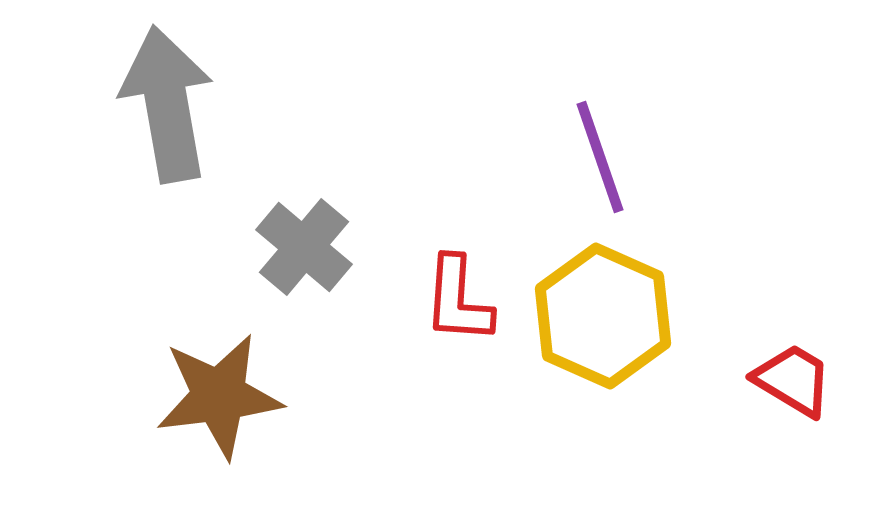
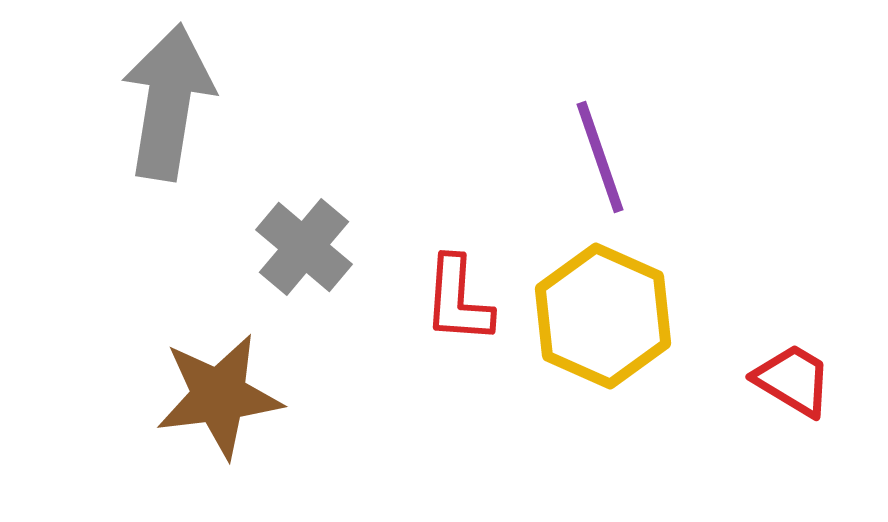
gray arrow: moved 1 px right, 2 px up; rotated 19 degrees clockwise
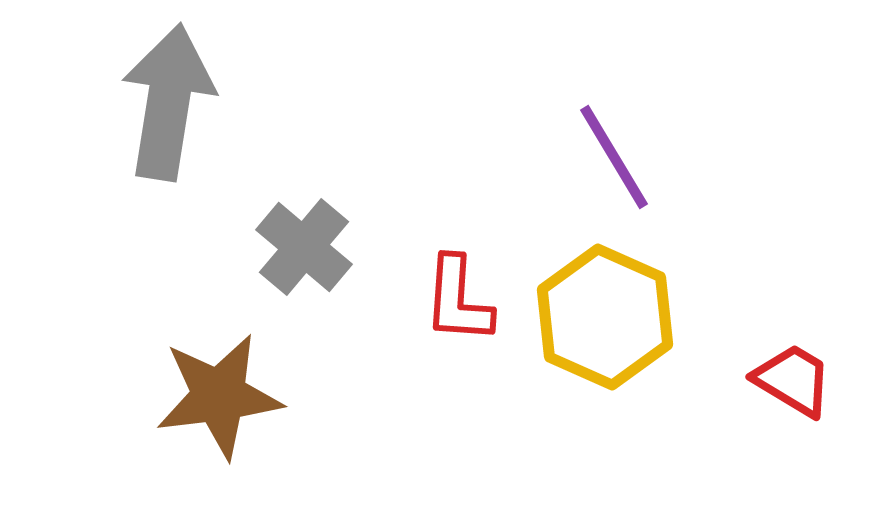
purple line: moved 14 px right; rotated 12 degrees counterclockwise
yellow hexagon: moved 2 px right, 1 px down
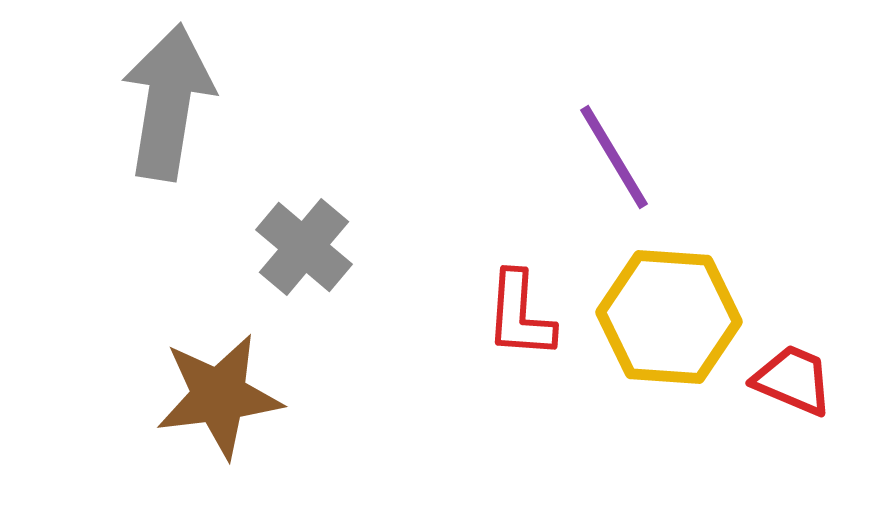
red L-shape: moved 62 px right, 15 px down
yellow hexagon: moved 64 px right; rotated 20 degrees counterclockwise
red trapezoid: rotated 8 degrees counterclockwise
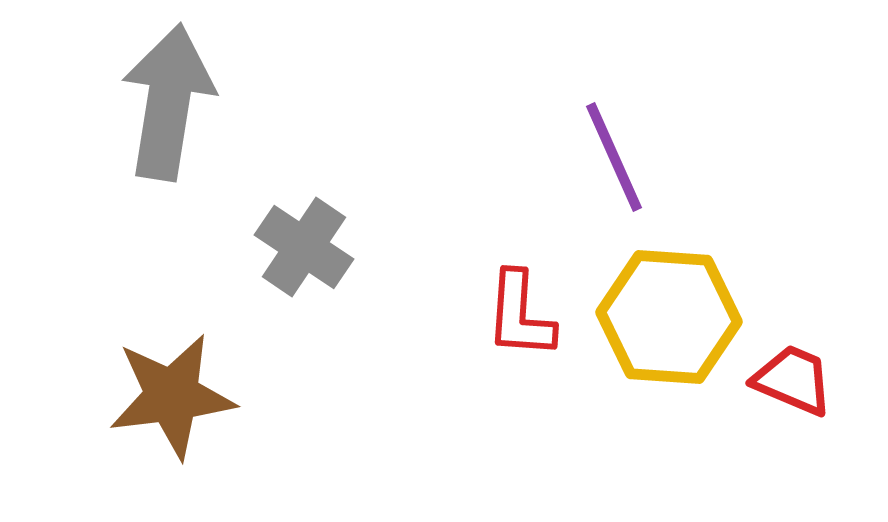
purple line: rotated 7 degrees clockwise
gray cross: rotated 6 degrees counterclockwise
brown star: moved 47 px left
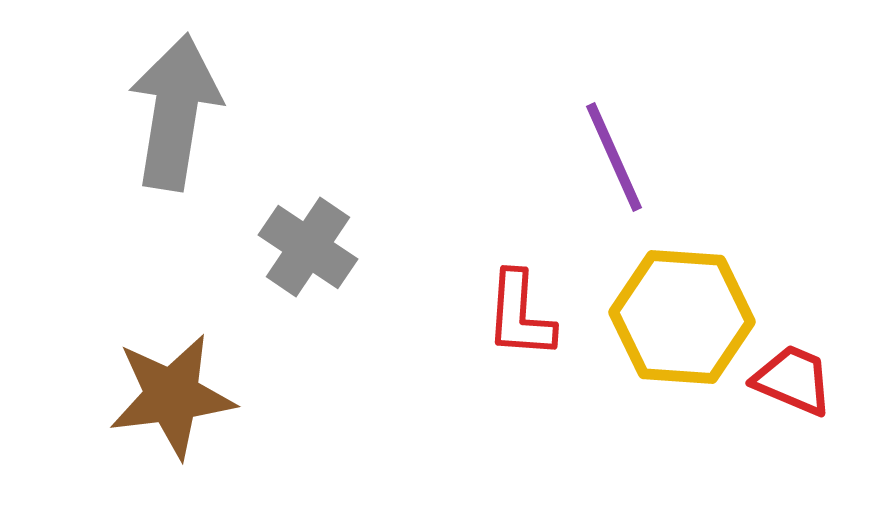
gray arrow: moved 7 px right, 10 px down
gray cross: moved 4 px right
yellow hexagon: moved 13 px right
